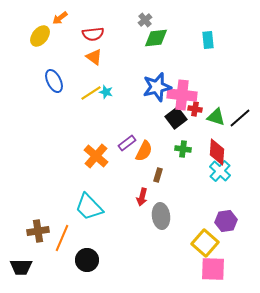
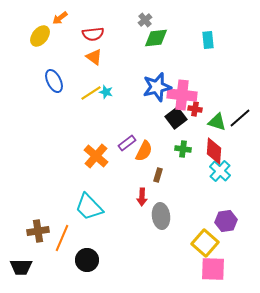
green triangle: moved 1 px right, 5 px down
red diamond: moved 3 px left, 1 px up
red arrow: rotated 12 degrees counterclockwise
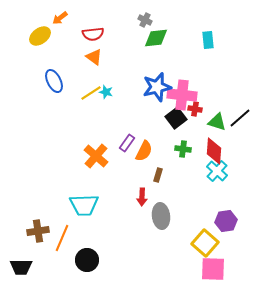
gray cross: rotated 24 degrees counterclockwise
yellow ellipse: rotated 15 degrees clockwise
purple rectangle: rotated 18 degrees counterclockwise
cyan cross: moved 3 px left
cyan trapezoid: moved 5 px left, 2 px up; rotated 48 degrees counterclockwise
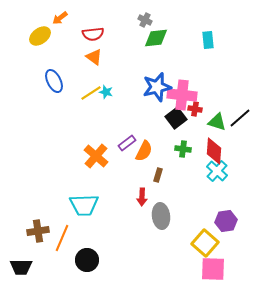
purple rectangle: rotated 18 degrees clockwise
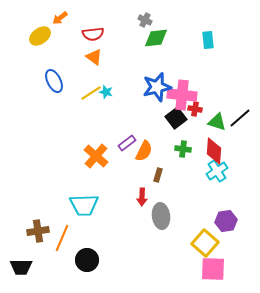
cyan cross: rotated 15 degrees clockwise
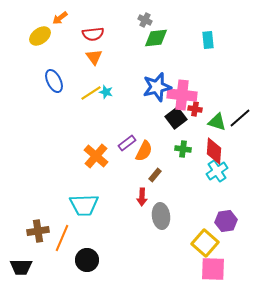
orange triangle: rotated 18 degrees clockwise
brown rectangle: moved 3 px left; rotated 24 degrees clockwise
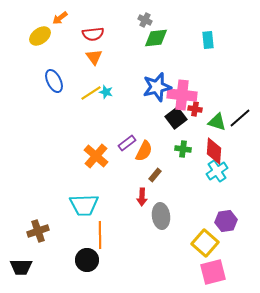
brown cross: rotated 10 degrees counterclockwise
orange line: moved 38 px right, 3 px up; rotated 24 degrees counterclockwise
pink square: moved 3 px down; rotated 16 degrees counterclockwise
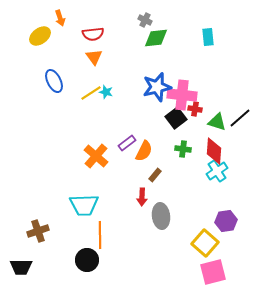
orange arrow: rotated 70 degrees counterclockwise
cyan rectangle: moved 3 px up
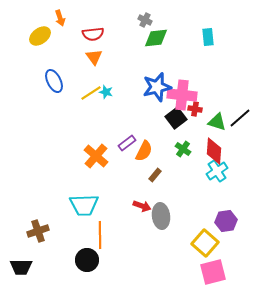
green cross: rotated 28 degrees clockwise
red arrow: moved 9 px down; rotated 72 degrees counterclockwise
